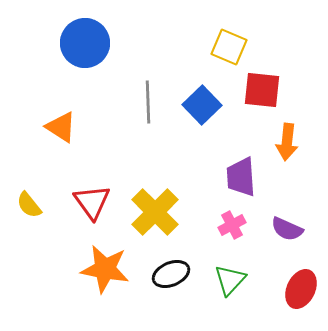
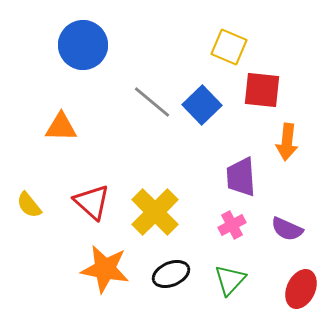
blue circle: moved 2 px left, 2 px down
gray line: moved 4 px right; rotated 48 degrees counterclockwise
orange triangle: rotated 32 degrees counterclockwise
red triangle: rotated 12 degrees counterclockwise
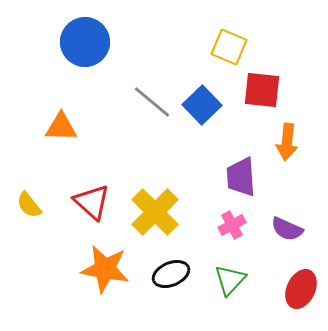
blue circle: moved 2 px right, 3 px up
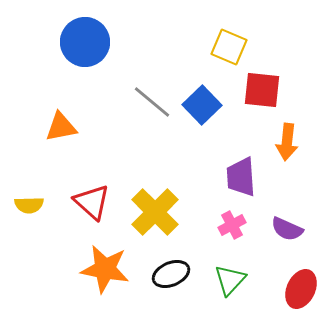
orange triangle: rotated 12 degrees counterclockwise
yellow semicircle: rotated 52 degrees counterclockwise
